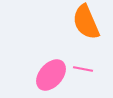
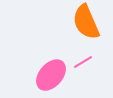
pink line: moved 7 px up; rotated 42 degrees counterclockwise
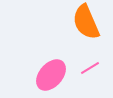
pink line: moved 7 px right, 6 px down
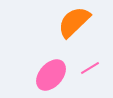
orange semicircle: moved 12 px left; rotated 69 degrees clockwise
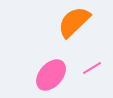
pink line: moved 2 px right
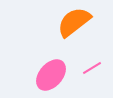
orange semicircle: rotated 6 degrees clockwise
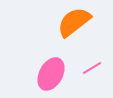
pink ellipse: moved 1 px up; rotated 12 degrees counterclockwise
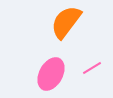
orange semicircle: moved 8 px left; rotated 15 degrees counterclockwise
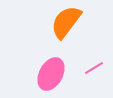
pink line: moved 2 px right
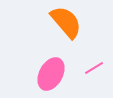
orange semicircle: rotated 102 degrees clockwise
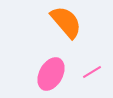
pink line: moved 2 px left, 4 px down
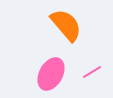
orange semicircle: moved 3 px down
